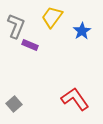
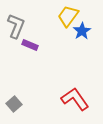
yellow trapezoid: moved 16 px right, 1 px up
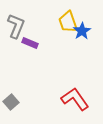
yellow trapezoid: moved 6 px down; rotated 55 degrees counterclockwise
purple rectangle: moved 2 px up
gray square: moved 3 px left, 2 px up
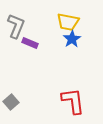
yellow trapezoid: rotated 60 degrees counterclockwise
blue star: moved 10 px left, 8 px down
red L-shape: moved 2 px left, 2 px down; rotated 28 degrees clockwise
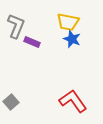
blue star: rotated 18 degrees counterclockwise
purple rectangle: moved 2 px right, 1 px up
red L-shape: rotated 28 degrees counterclockwise
